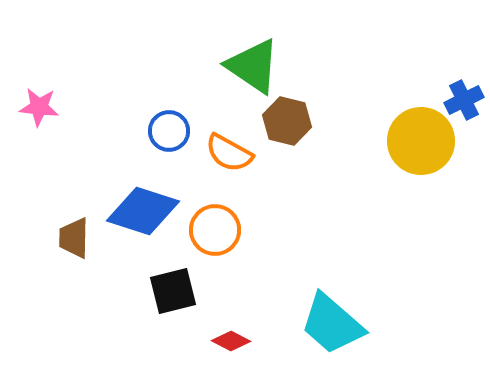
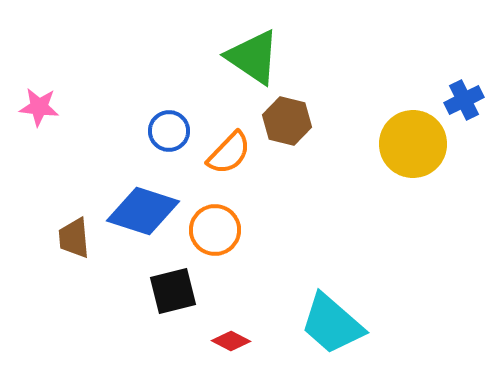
green triangle: moved 9 px up
yellow circle: moved 8 px left, 3 px down
orange semicircle: rotated 75 degrees counterclockwise
brown trapezoid: rotated 6 degrees counterclockwise
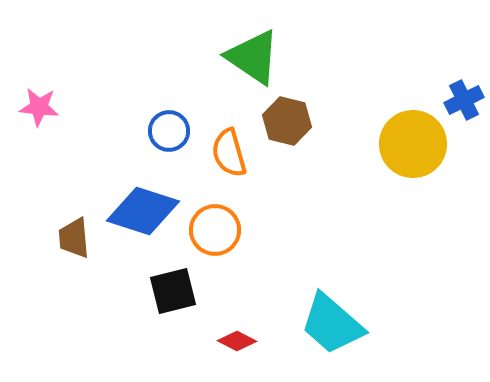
orange semicircle: rotated 120 degrees clockwise
red diamond: moved 6 px right
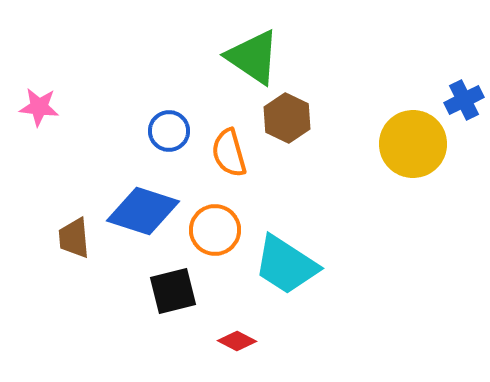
brown hexagon: moved 3 px up; rotated 12 degrees clockwise
cyan trapezoid: moved 46 px left, 59 px up; rotated 8 degrees counterclockwise
